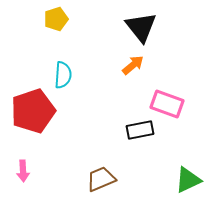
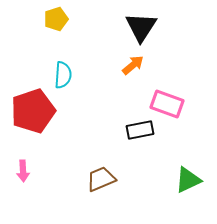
black triangle: rotated 12 degrees clockwise
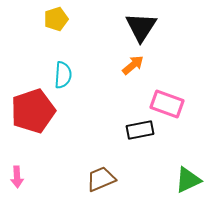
pink arrow: moved 6 px left, 6 px down
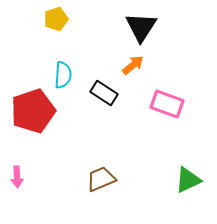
black rectangle: moved 36 px left, 37 px up; rotated 44 degrees clockwise
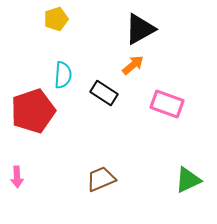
black triangle: moved 1 px left, 2 px down; rotated 28 degrees clockwise
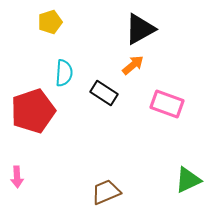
yellow pentagon: moved 6 px left, 3 px down
cyan semicircle: moved 1 px right, 2 px up
brown trapezoid: moved 5 px right, 13 px down
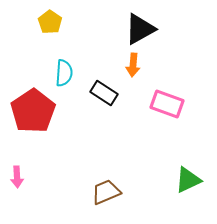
yellow pentagon: rotated 20 degrees counterclockwise
orange arrow: rotated 135 degrees clockwise
red pentagon: rotated 15 degrees counterclockwise
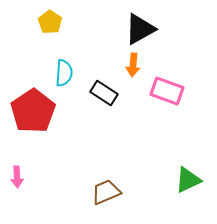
pink rectangle: moved 13 px up
